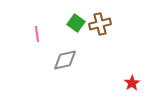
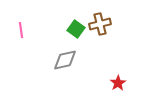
green square: moved 6 px down
pink line: moved 16 px left, 4 px up
red star: moved 14 px left
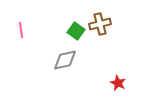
green square: moved 2 px down
red star: rotated 14 degrees counterclockwise
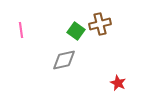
gray diamond: moved 1 px left
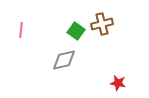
brown cross: moved 2 px right
pink line: rotated 14 degrees clockwise
red star: rotated 14 degrees counterclockwise
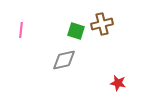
green square: rotated 18 degrees counterclockwise
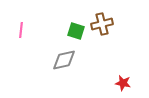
red star: moved 5 px right
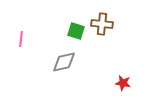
brown cross: rotated 20 degrees clockwise
pink line: moved 9 px down
gray diamond: moved 2 px down
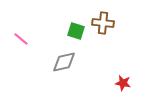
brown cross: moved 1 px right, 1 px up
pink line: rotated 56 degrees counterclockwise
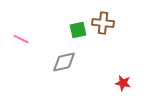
green square: moved 2 px right, 1 px up; rotated 30 degrees counterclockwise
pink line: rotated 14 degrees counterclockwise
